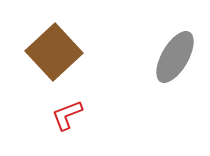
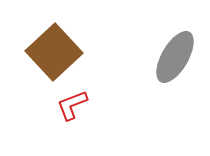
red L-shape: moved 5 px right, 10 px up
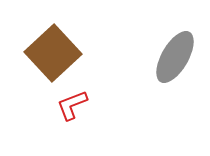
brown square: moved 1 px left, 1 px down
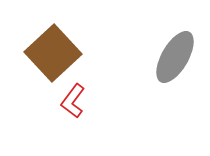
red L-shape: moved 1 px right, 4 px up; rotated 32 degrees counterclockwise
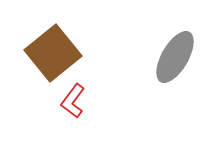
brown square: rotated 4 degrees clockwise
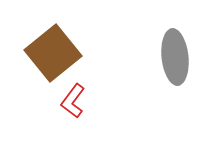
gray ellipse: rotated 36 degrees counterclockwise
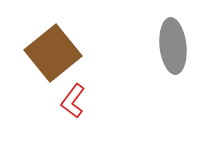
gray ellipse: moved 2 px left, 11 px up
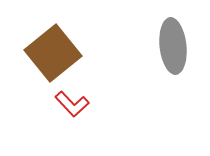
red L-shape: moved 1 px left, 3 px down; rotated 80 degrees counterclockwise
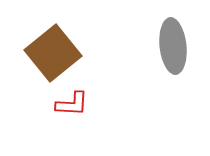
red L-shape: rotated 44 degrees counterclockwise
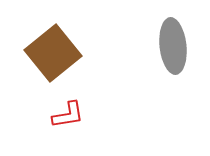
red L-shape: moved 4 px left, 11 px down; rotated 12 degrees counterclockwise
